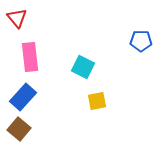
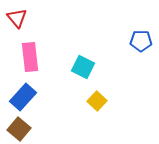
yellow square: rotated 36 degrees counterclockwise
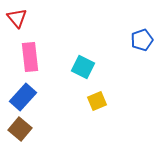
blue pentagon: moved 1 px right, 1 px up; rotated 20 degrees counterclockwise
yellow square: rotated 24 degrees clockwise
brown square: moved 1 px right
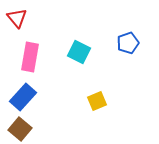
blue pentagon: moved 14 px left, 3 px down
pink rectangle: rotated 16 degrees clockwise
cyan square: moved 4 px left, 15 px up
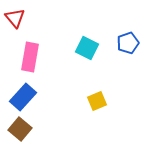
red triangle: moved 2 px left
cyan square: moved 8 px right, 4 px up
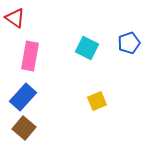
red triangle: rotated 15 degrees counterclockwise
blue pentagon: moved 1 px right
pink rectangle: moved 1 px up
brown square: moved 4 px right, 1 px up
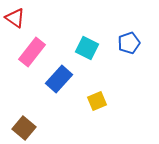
pink rectangle: moved 2 px right, 4 px up; rotated 28 degrees clockwise
blue rectangle: moved 36 px right, 18 px up
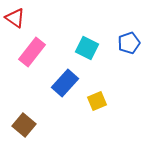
blue rectangle: moved 6 px right, 4 px down
brown square: moved 3 px up
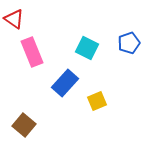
red triangle: moved 1 px left, 1 px down
pink rectangle: rotated 60 degrees counterclockwise
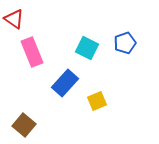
blue pentagon: moved 4 px left
